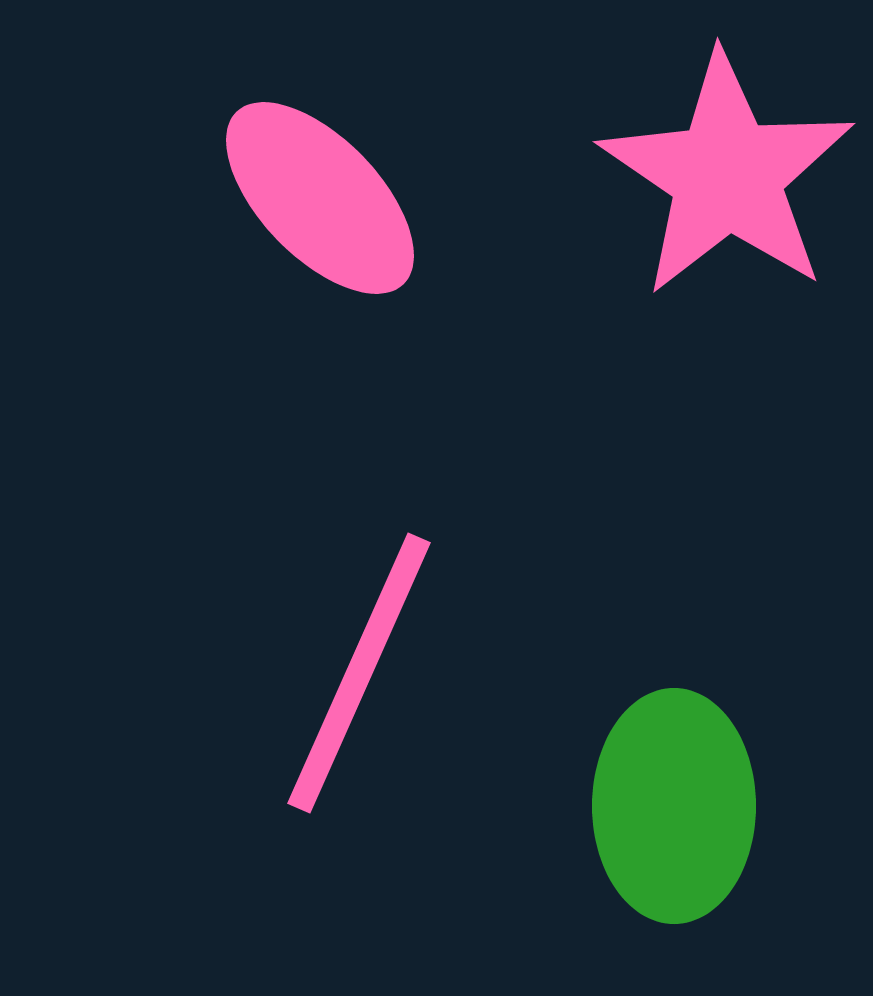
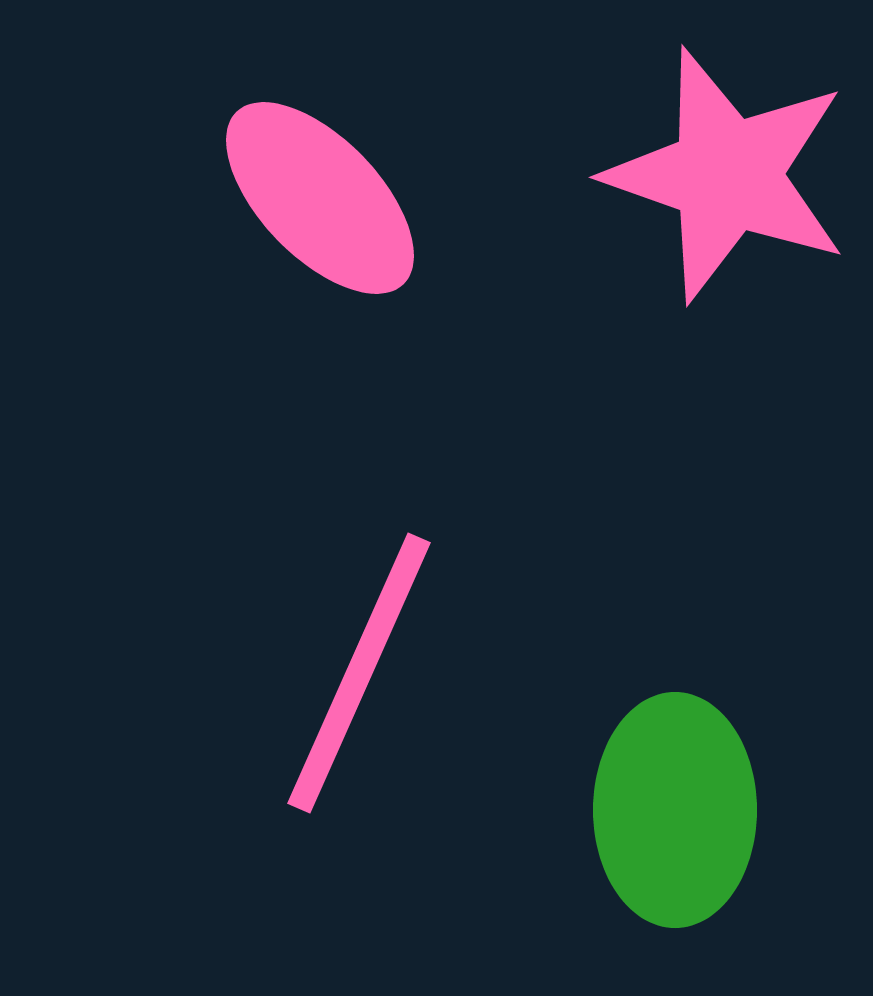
pink star: rotated 15 degrees counterclockwise
green ellipse: moved 1 px right, 4 px down
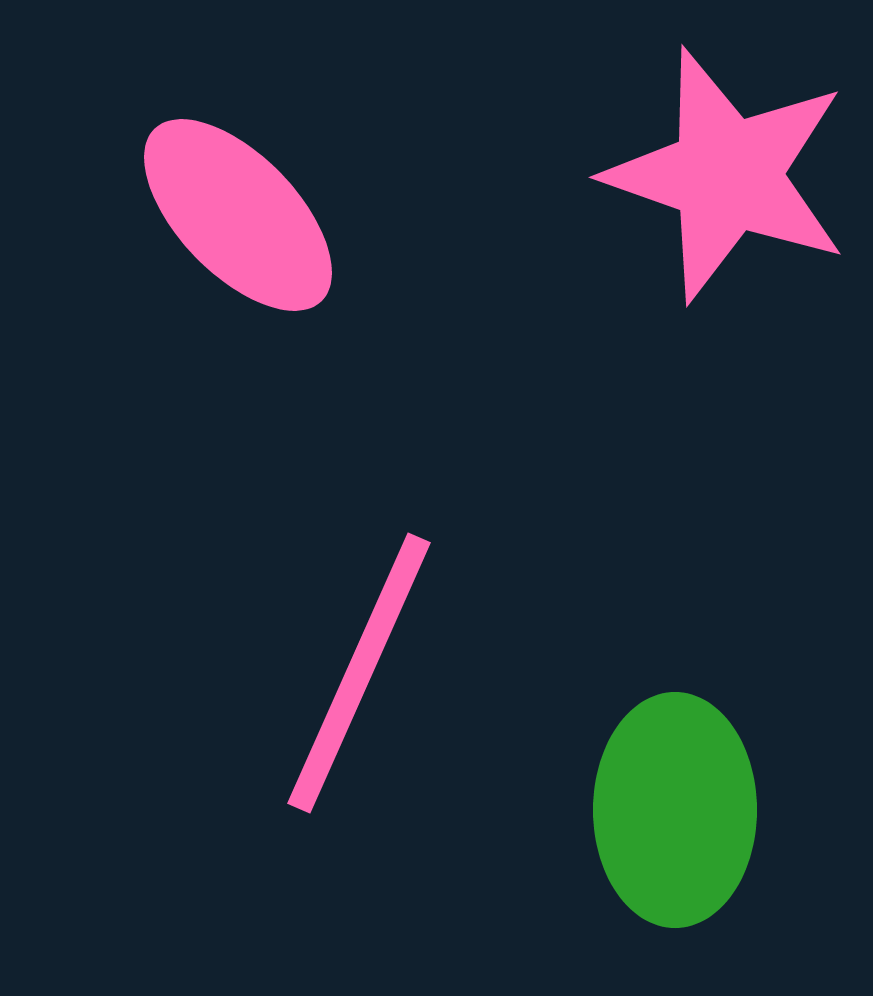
pink ellipse: moved 82 px left, 17 px down
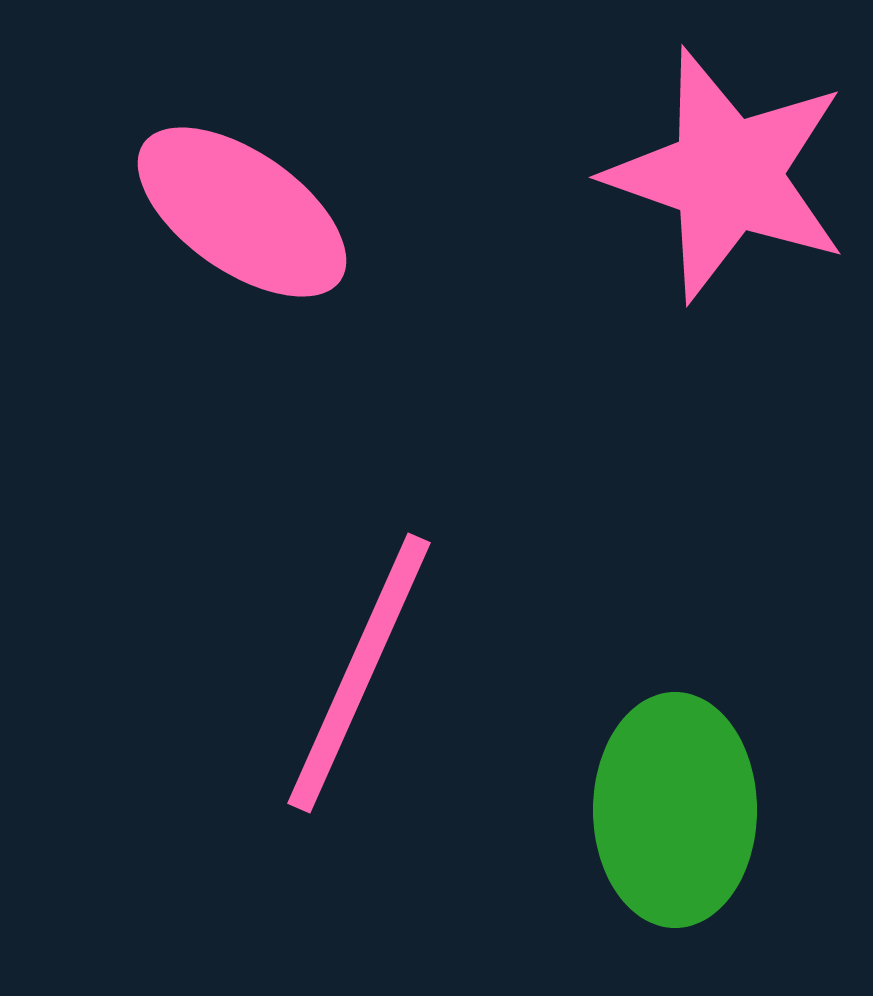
pink ellipse: moved 4 px right, 3 px up; rotated 11 degrees counterclockwise
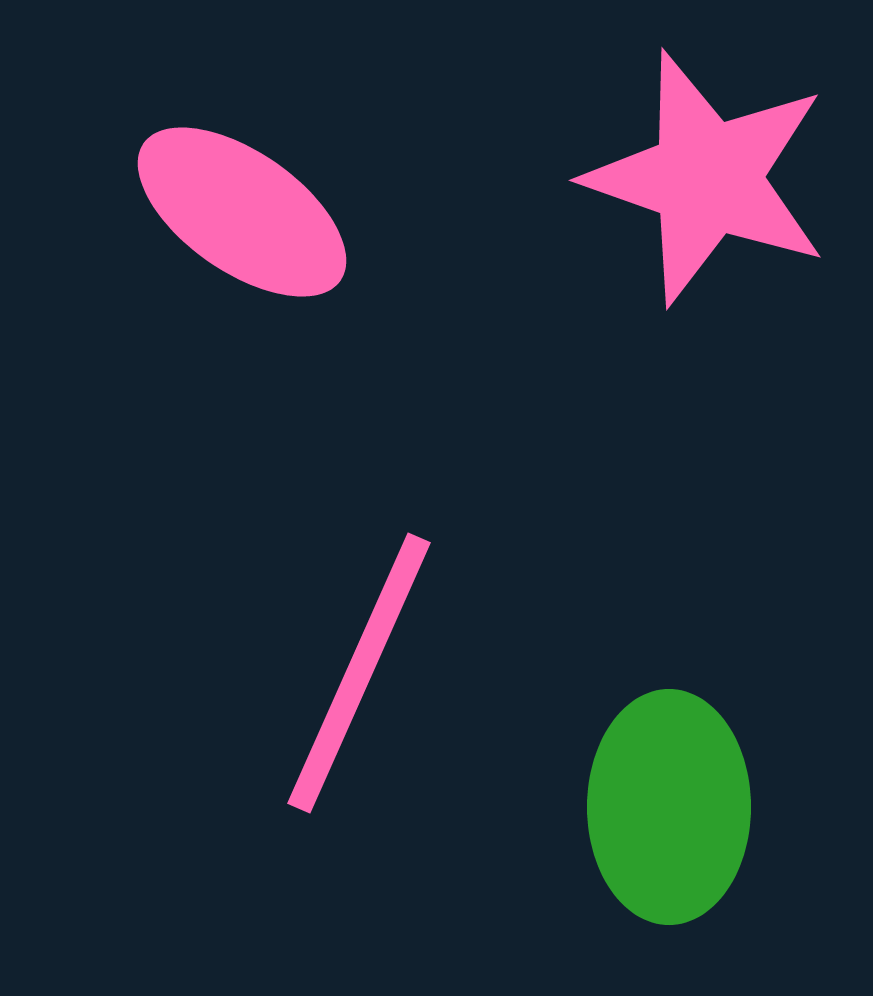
pink star: moved 20 px left, 3 px down
green ellipse: moved 6 px left, 3 px up
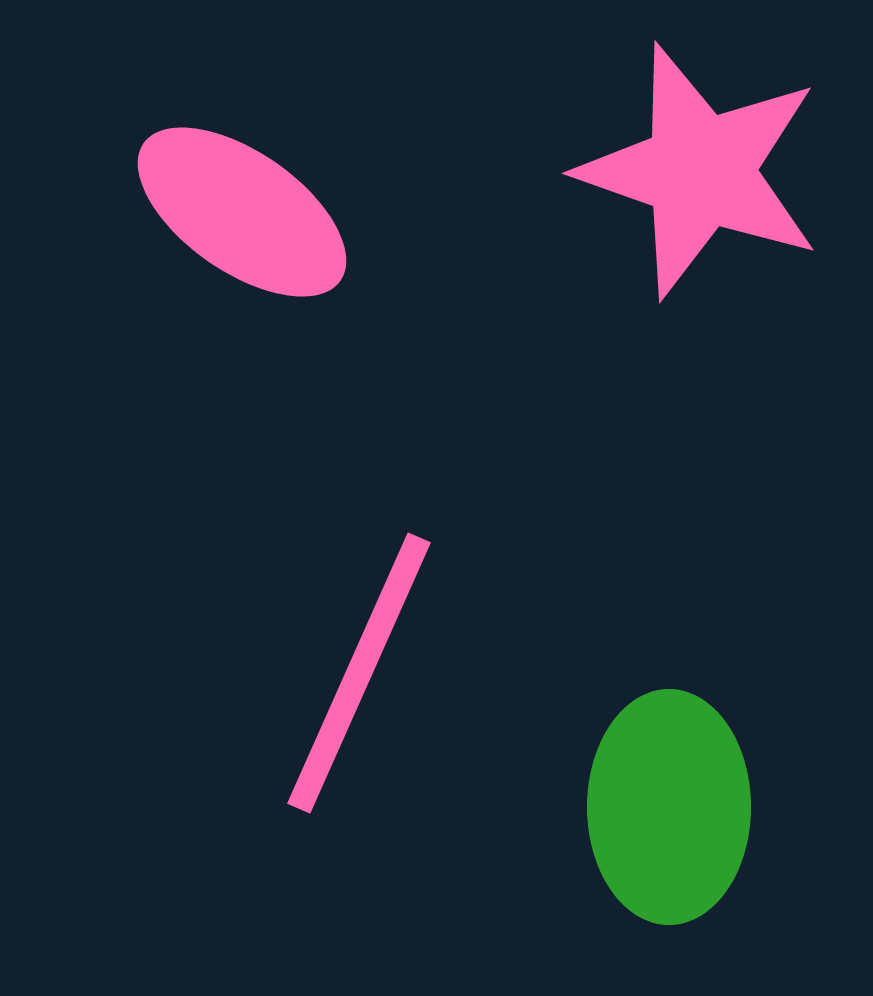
pink star: moved 7 px left, 7 px up
